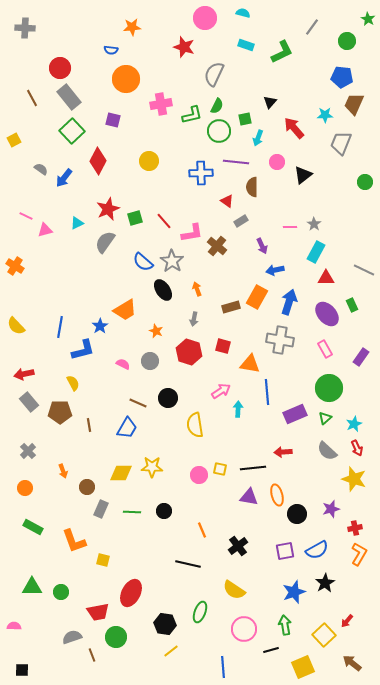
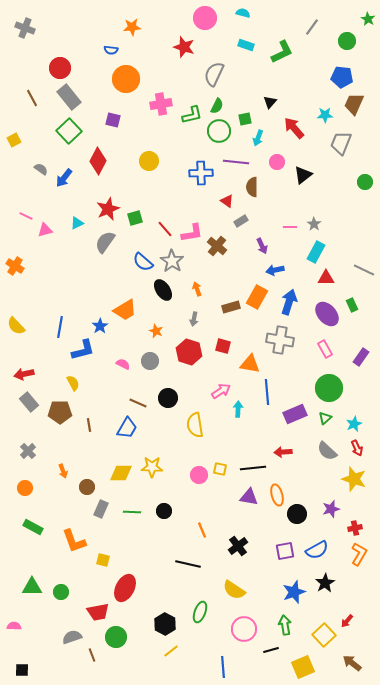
gray cross at (25, 28): rotated 18 degrees clockwise
green square at (72, 131): moved 3 px left
red line at (164, 221): moved 1 px right, 8 px down
red ellipse at (131, 593): moved 6 px left, 5 px up
black hexagon at (165, 624): rotated 20 degrees clockwise
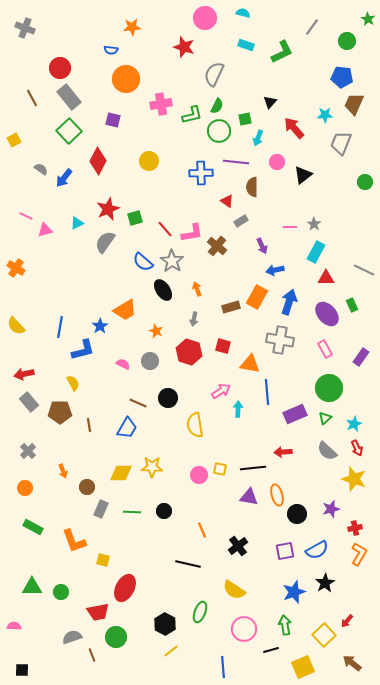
orange cross at (15, 266): moved 1 px right, 2 px down
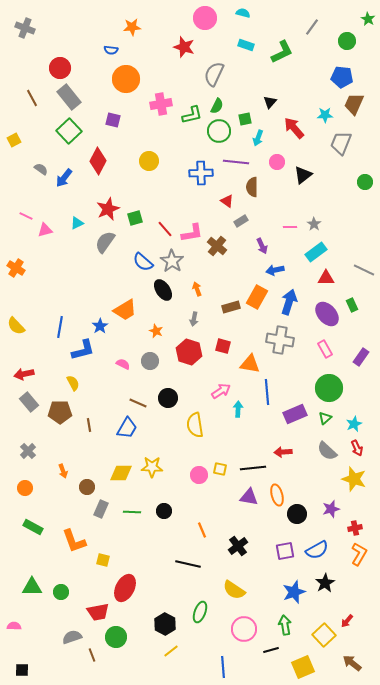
cyan rectangle at (316, 252): rotated 25 degrees clockwise
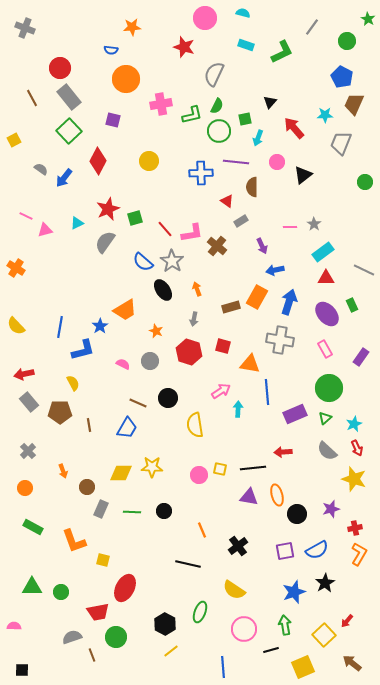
blue pentagon at (342, 77): rotated 20 degrees clockwise
cyan rectangle at (316, 252): moved 7 px right
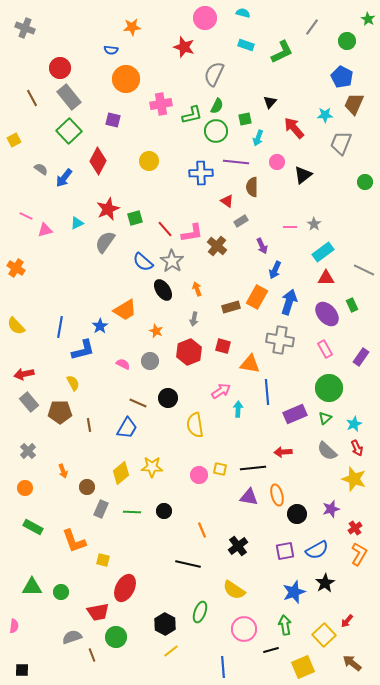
green circle at (219, 131): moved 3 px left
blue arrow at (275, 270): rotated 54 degrees counterclockwise
red hexagon at (189, 352): rotated 20 degrees clockwise
yellow diamond at (121, 473): rotated 40 degrees counterclockwise
red cross at (355, 528): rotated 24 degrees counterclockwise
pink semicircle at (14, 626): rotated 96 degrees clockwise
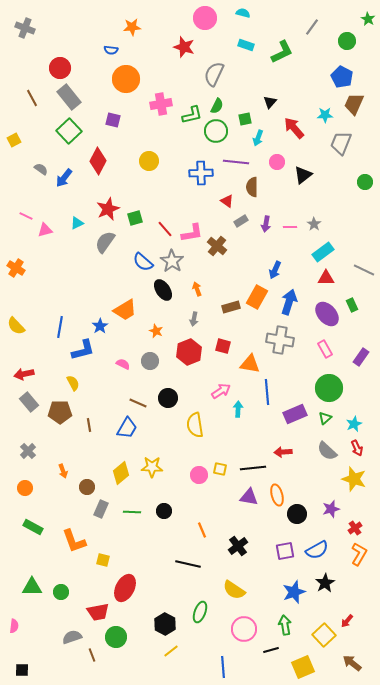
purple arrow at (262, 246): moved 4 px right, 22 px up; rotated 35 degrees clockwise
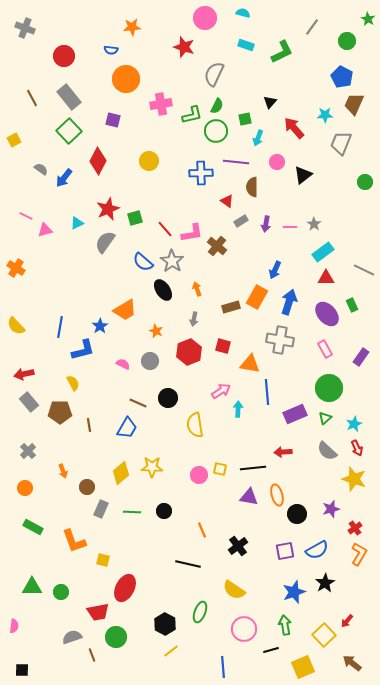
red circle at (60, 68): moved 4 px right, 12 px up
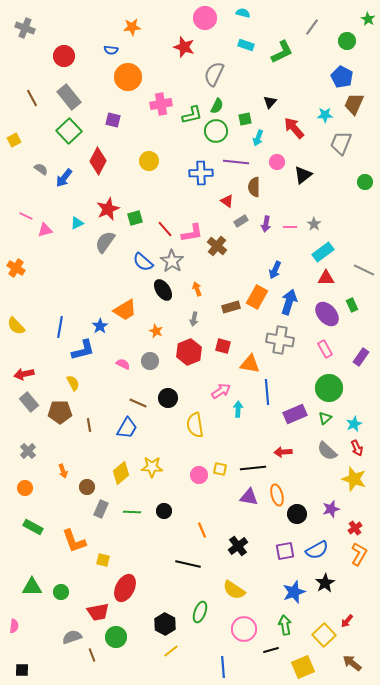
orange circle at (126, 79): moved 2 px right, 2 px up
brown semicircle at (252, 187): moved 2 px right
